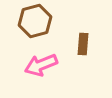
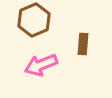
brown hexagon: moved 1 px left, 1 px up; rotated 8 degrees counterclockwise
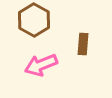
brown hexagon: rotated 8 degrees counterclockwise
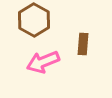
pink arrow: moved 2 px right, 3 px up
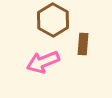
brown hexagon: moved 19 px right
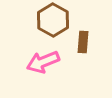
brown rectangle: moved 2 px up
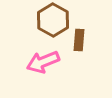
brown rectangle: moved 4 px left, 2 px up
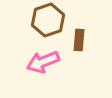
brown hexagon: moved 5 px left; rotated 12 degrees clockwise
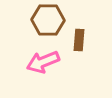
brown hexagon: rotated 20 degrees clockwise
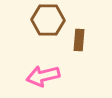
pink arrow: moved 14 px down; rotated 8 degrees clockwise
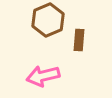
brown hexagon: rotated 24 degrees counterclockwise
